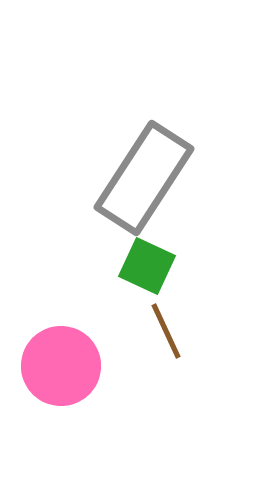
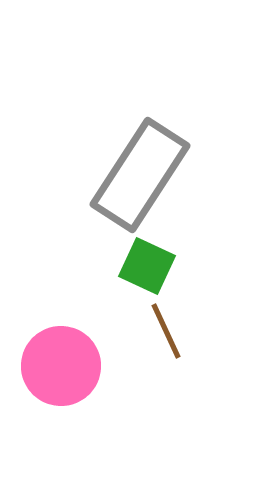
gray rectangle: moved 4 px left, 3 px up
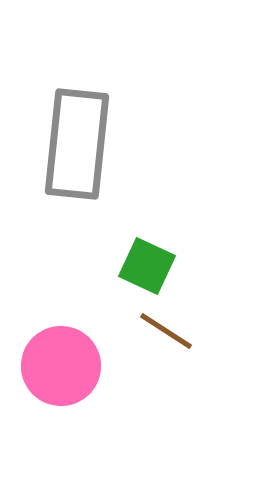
gray rectangle: moved 63 px left, 31 px up; rotated 27 degrees counterclockwise
brown line: rotated 32 degrees counterclockwise
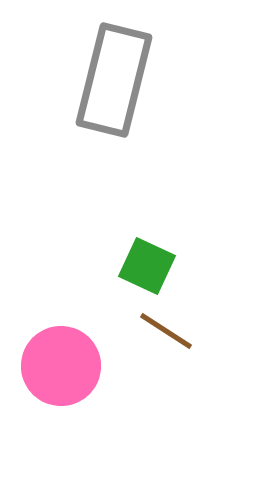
gray rectangle: moved 37 px right, 64 px up; rotated 8 degrees clockwise
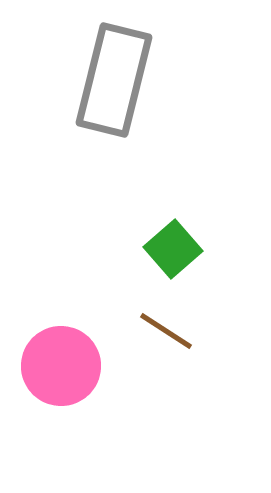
green square: moved 26 px right, 17 px up; rotated 24 degrees clockwise
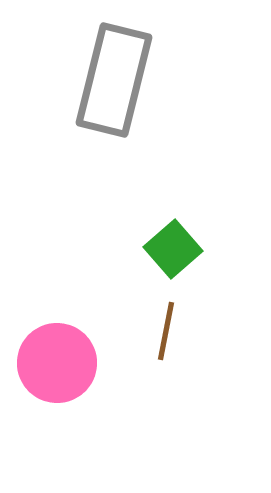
brown line: rotated 68 degrees clockwise
pink circle: moved 4 px left, 3 px up
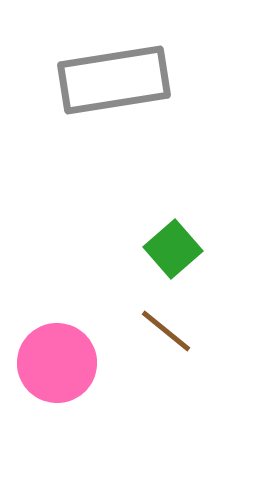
gray rectangle: rotated 67 degrees clockwise
brown line: rotated 62 degrees counterclockwise
